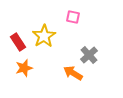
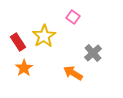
pink square: rotated 24 degrees clockwise
gray cross: moved 4 px right, 2 px up
orange star: rotated 18 degrees counterclockwise
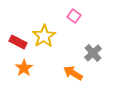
pink square: moved 1 px right, 1 px up
red rectangle: rotated 30 degrees counterclockwise
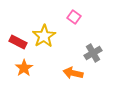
pink square: moved 1 px down
gray cross: rotated 12 degrees clockwise
orange arrow: rotated 18 degrees counterclockwise
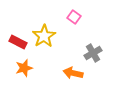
orange star: rotated 18 degrees clockwise
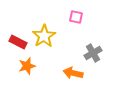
pink square: moved 2 px right; rotated 24 degrees counterclockwise
orange star: moved 3 px right, 2 px up
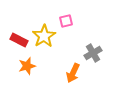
pink square: moved 10 px left, 4 px down; rotated 24 degrees counterclockwise
red rectangle: moved 1 px right, 2 px up
orange arrow: rotated 78 degrees counterclockwise
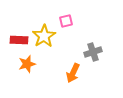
red rectangle: rotated 24 degrees counterclockwise
gray cross: moved 1 px up; rotated 12 degrees clockwise
orange star: moved 2 px up
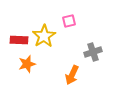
pink square: moved 3 px right
orange arrow: moved 1 px left, 2 px down
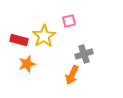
red rectangle: rotated 12 degrees clockwise
gray cross: moved 9 px left, 2 px down
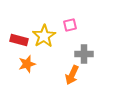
pink square: moved 1 px right, 4 px down
gray cross: rotated 18 degrees clockwise
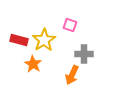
pink square: rotated 32 degrees clockwise
yellow star: moved 4 px down
orange star: moved 6 px right; rotated 24 degrees counterclockwise
